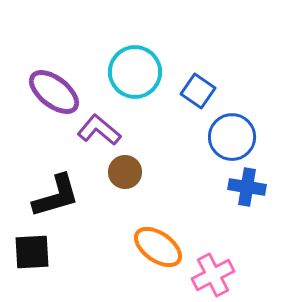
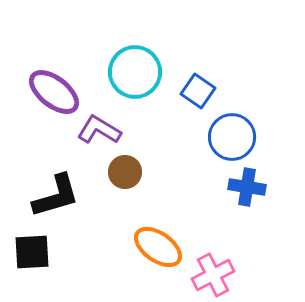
purple L-shape: rotated 9 degrees counterclockwise
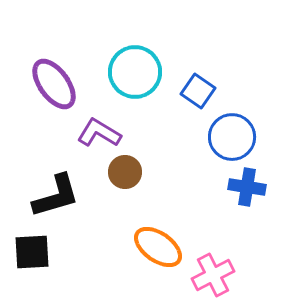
purple ellipse: moved 8 px up; rotated 16 degrees clockwise
purple L-shape: moved 3 px down
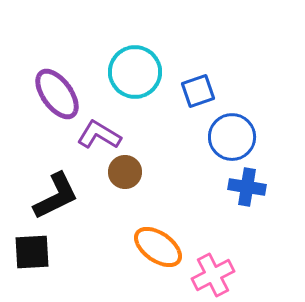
purple ellipse: moved 3 px right, 10 px down
blue square: rotated 36 degrees clockwise
purple L-shape: moved 2 px down
black L-shape: rotated 10 degrees counterclockwise
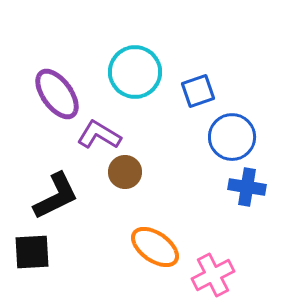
orange ellipse: moved 3 px left
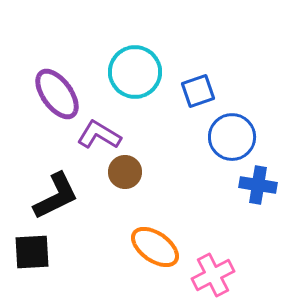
blue cross: moved 11 px right, 2 px up
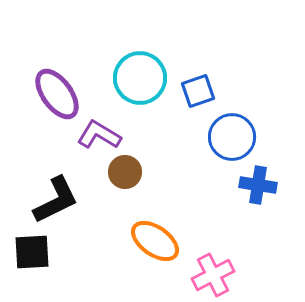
cyan circle: moved 5 px right, 6 px down
black L-shape: moved 4 px down
orange ellipse: moved 6 px up
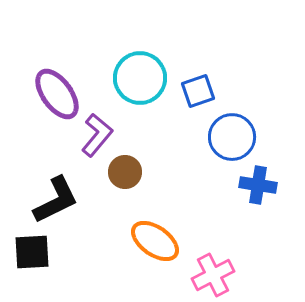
purple L-shape: moved 2 px left; rotated 99 degrees clockwise
